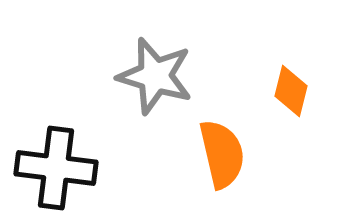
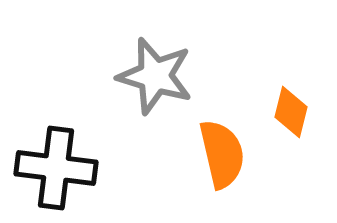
orange diamond: moved 21 px down
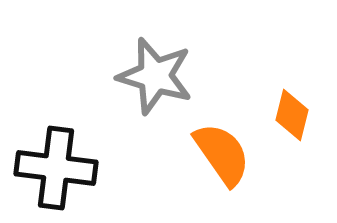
orange diamond: moved 1 px right, 3 px down
orange semicircle: rotated 22 degrees counterclockwise
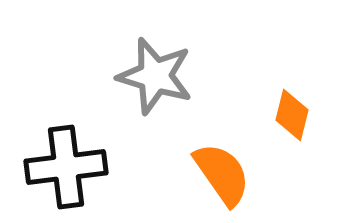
orange semicircle: moved 20 px down
black cross: moved 10 px right, 1 px up; rotated 14 degrees counterclockwise
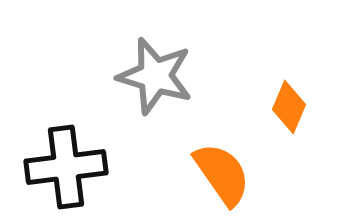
orange diamond: moved 3 px left, 8 px up; rotated 9 degrees clockwise
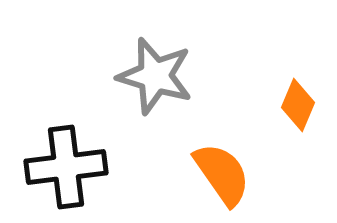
orange diamond: moved 9 px right, 2 px up
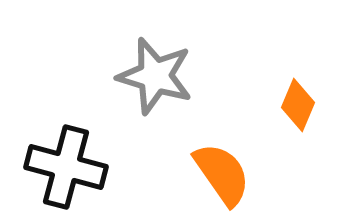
black cross: rotated 22 degrees clockwise
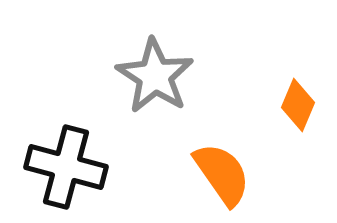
gray star: rotated 16 degrees clockwise
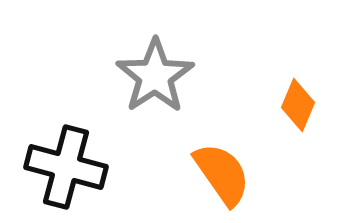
gray star: rotated 6 degrees clockwise
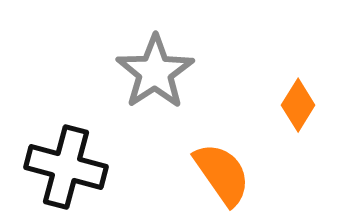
gray star: moved 4 px up
orange diamond: rotated 9 degrees clockwise
